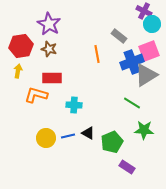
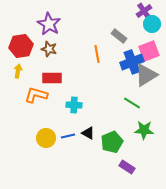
purple cross: rotated 28 degrees clockwise
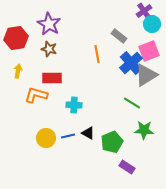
red hexagon: moved 5 px left, 8 px up
blue cross: moved 1 px left, 1 px down; rotated 20 degrees counterclockwise
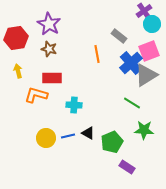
yellow arrow: rotated 24 degrees counterclockwise
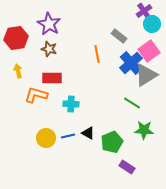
pink square: rotated 15 degrees counterclockwise
cyan cross: moved 3 px left, 1 px up
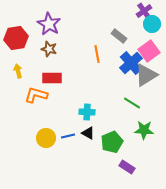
cyan cross: moved 16 px right, 8 px down
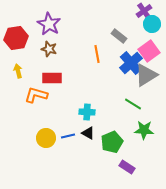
green line: moved 1 px right, 1 px down
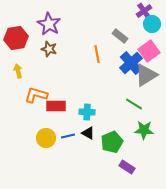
gray rectangle: moved 1 px right
red rectangle: moved 4 px right, 28 px down
green line: moved 1 px right
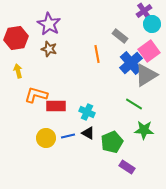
cyan cross: rotated 21 degrees clockwise
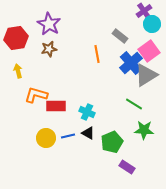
brown star: rotated 28 degrees counterclockwise
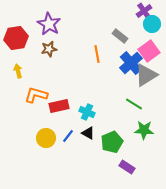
red rectangle: moved 3 px right; rotated 12 degrees counterclockwise
blue line: rotated 40 degrees counterclockwise
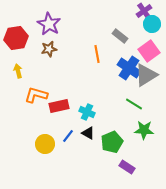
blue cross: moved 2 px left, 5 px down; rotated 15 degrees counterclockwise
yellow circle: moved 1 px left, 6 px down
